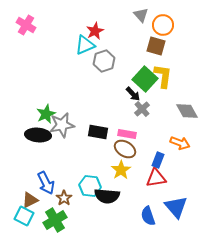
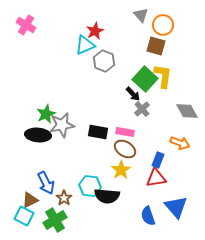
gray hexagon: rotated 20 degrees counterclockwise
pink rectangle: moved 2 px left, 2 px up
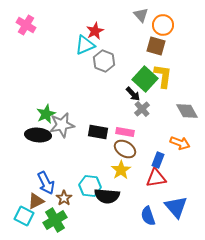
brown triangle: moved 6 px right, 1 px down
